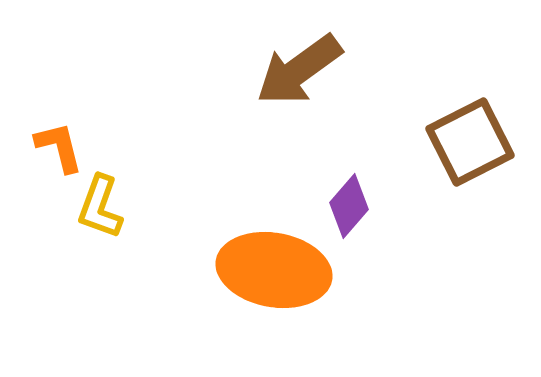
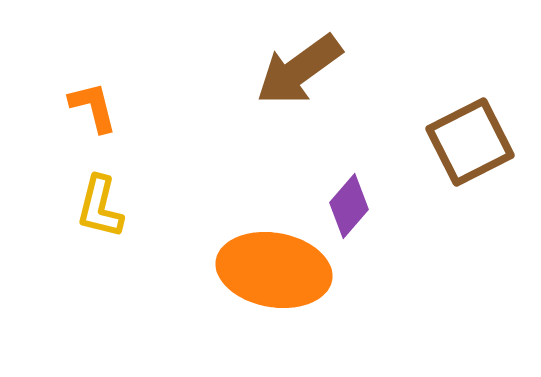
orange L-shape: moved 34 px right, 40 px up
yellow L-shape: rotated 6 degrees counterclockwise
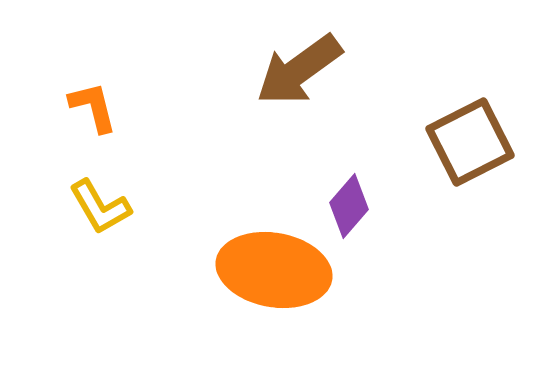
yellow L-shape: rotated 44 degrees counterclockwise
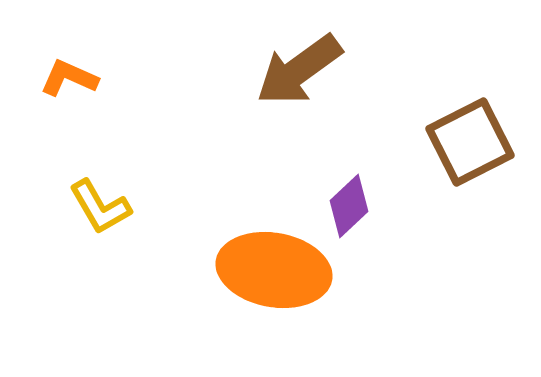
orange L-shape: moved 24 px left, 29 px up; rotated 52 degrees counterclockwise
purple diamond: rotated 6 degrees clockwise
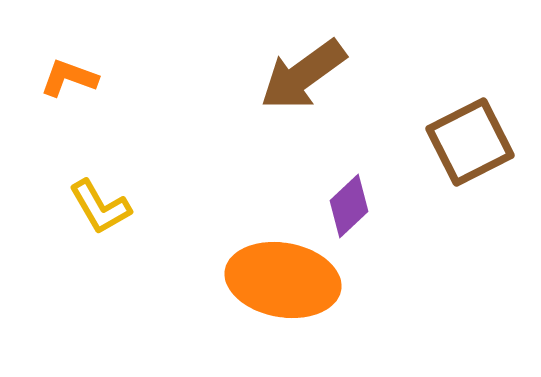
brown arrow: moved 4 px right, 5 px down
orange L-shape: rotated 4 degrees counterclockwise
orange ellipse: moved 9 px right, 10 px down
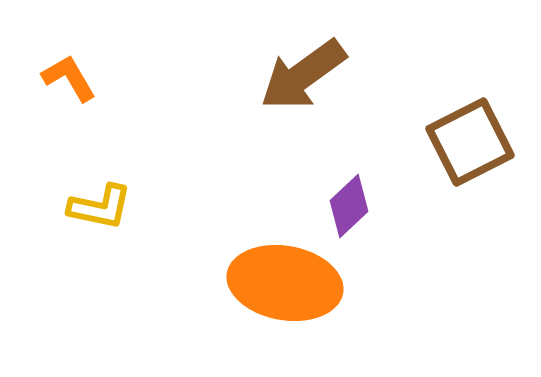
orange L-shape: rotated 40 degrees clockwise
yellow L-shape: rotated 48 degrees counterclockwise
orange ellipse: moved 2 px right, 3 px down
